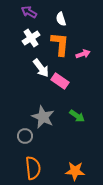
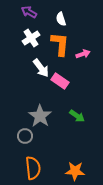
gray star: moved 3 px left, 1 px up; rotated 10 degrees clockwise
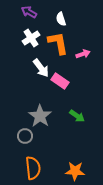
orange L-shape: moved 2 px left, 1 px up; rotated 15 degrees counterclockwise
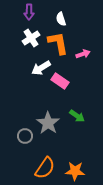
purple arrow: rotated 119 degrees counterclockwise
white arrow: rotated 96 degrees clockwise
gray star: moved 8 px right, 7 px down
orange semicircle: moved 12 px right; rotated 40 degrees clockwise
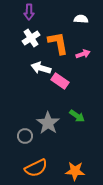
white semicircle: moved 20 px right; rotated 112 degrees clockwise
white arrow: rotated 48 degrees clockwise
orange semicircle: moved 9 px left; rotated 30 degrees clockwise
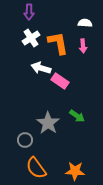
white semicircle: moved 4 px right, 4 px down
pink arrow: moved 8 px up; rotated 104 degrees clockwise
gray circle: moved 4 px down
orange semicircle: rotated 80 degrees clockwise
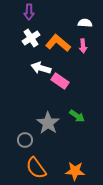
orange L-shape: rotated 40 degrees counterclockwise
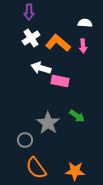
pink rectangle: rotated 24 degrees counterclockwise
